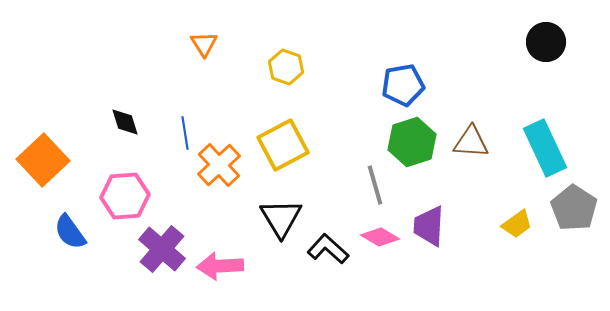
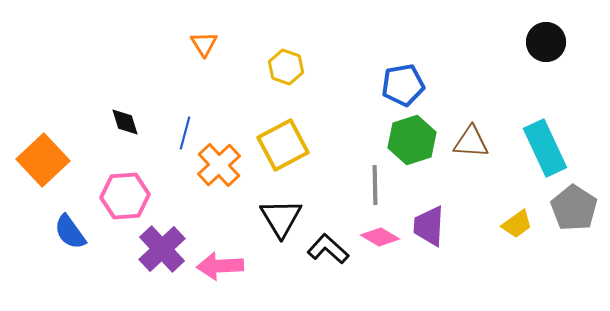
blue line: rotated 24 degrees clockwise
green hexagon: moved 2 px up
gray line: rotated 15 degrees clockwise
purple cross: rotated 6 degrees clockwise
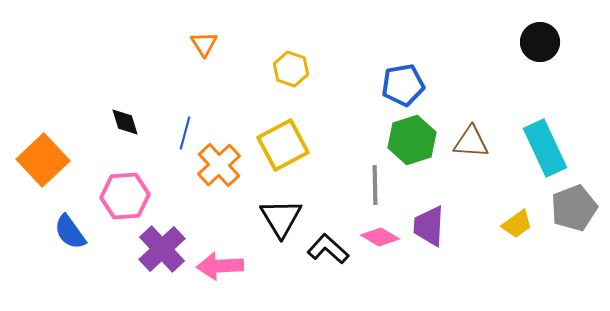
black circle: moved 6 px left
yellow hexagon: moved 5 px right, 2 px down
gray pentagon: rotated 18 degrees clockwise
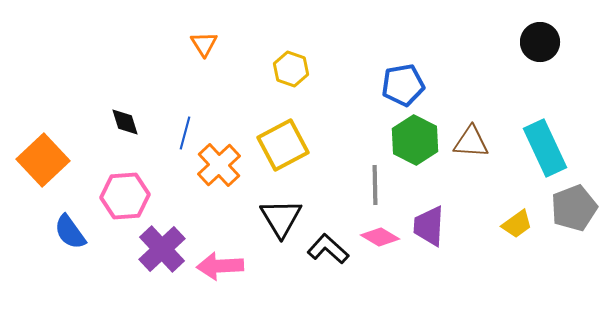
green hexagon: moved 3 px right; rotated 15 degrees counterclockwise
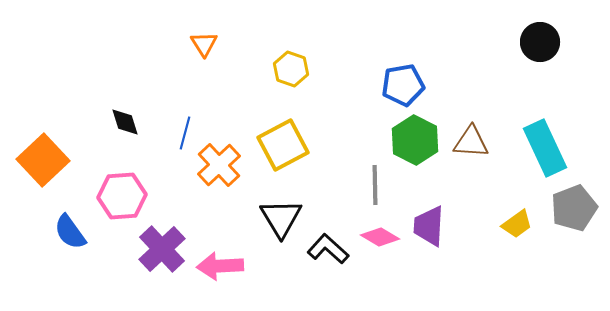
pink hexagon: moved 3 px left
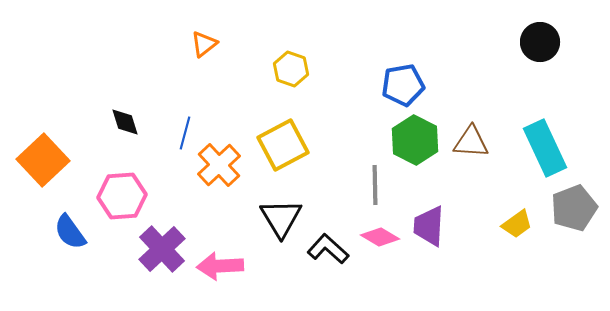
orange triangle: rotated 24 degrees clockwise
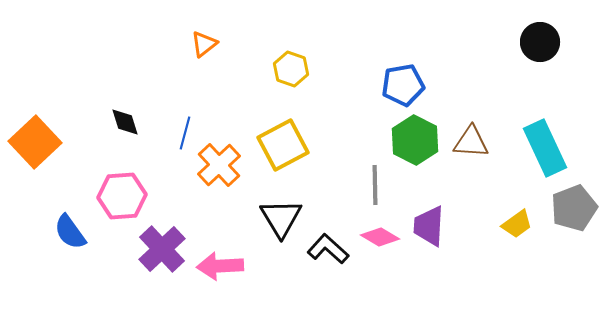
orange square: moved 8 px left, 18 px up
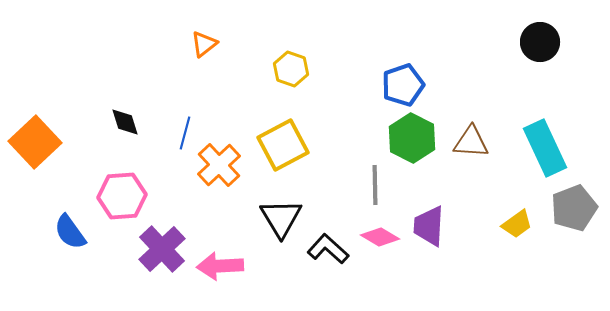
blue pentagon: rotated 9 degrees counterclockwise
green hexagon: moved 3 px left, 2 px up
